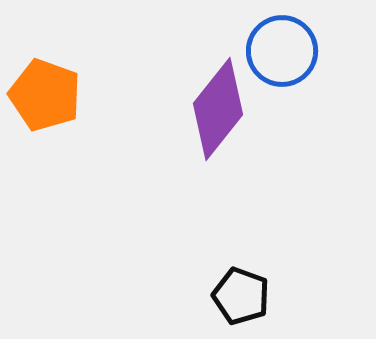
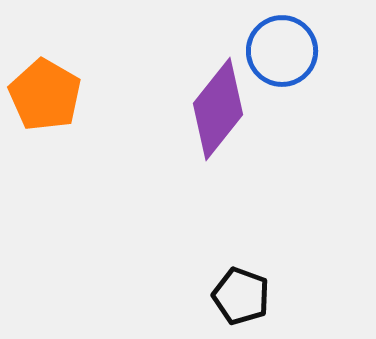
orange pentagon: rotated 10 degrees clockwise
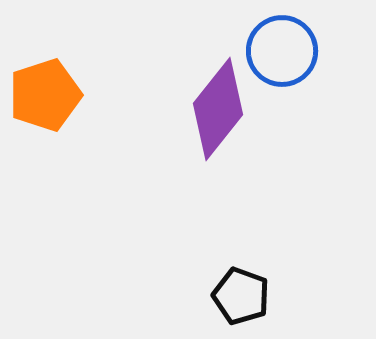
orange pentagon: rotated 24 degrees clockwise
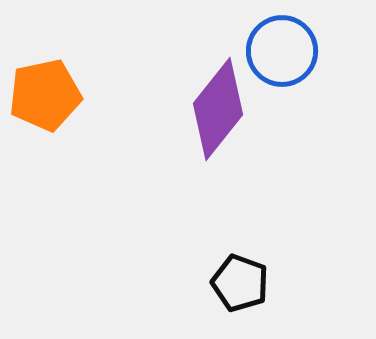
orange pentagon: rotated 6 degrees clockwise
black pentagon: moved 1 px left, 13 px up
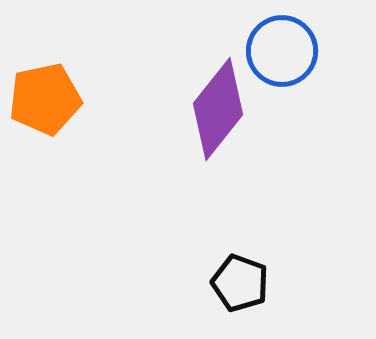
orange pentagon: moved 4 px down
